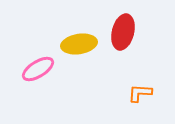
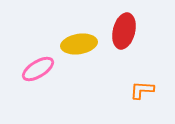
red ellipse: moved 1 px right, 1 px up
orange L-shape: moved 2 px right, 3 px up
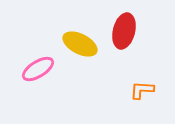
yellow ellipse: moved 1 px right; rotated 36 degrees clockwise
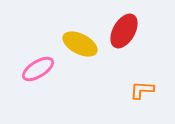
red ellipse: rotated 16 degrees clockwise
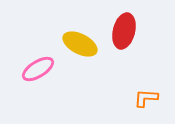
red ellipse: rotated 16 degrees counterclockwise
orange L-shape: moved 4 px right, 8 px down
